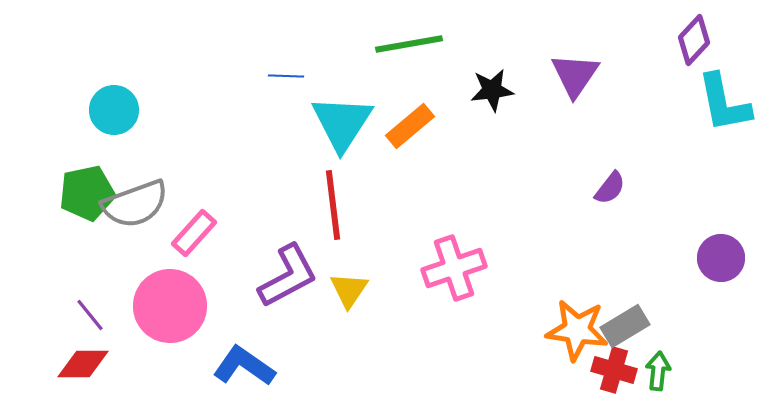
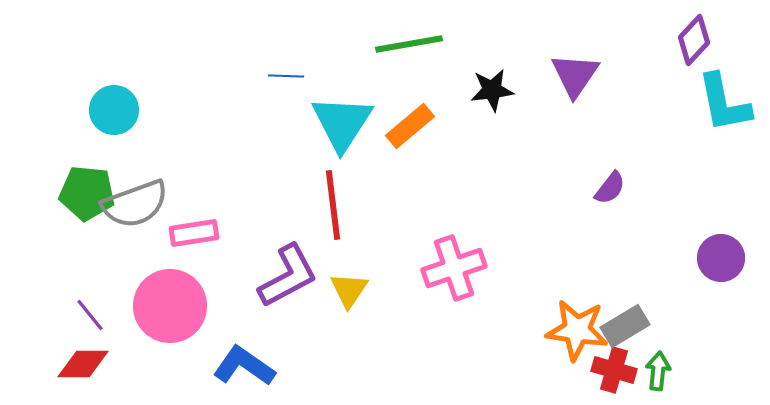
green pentagon: rotated 18 degrees clockwise
pink rectangle: rotated 39 degrees clockwise
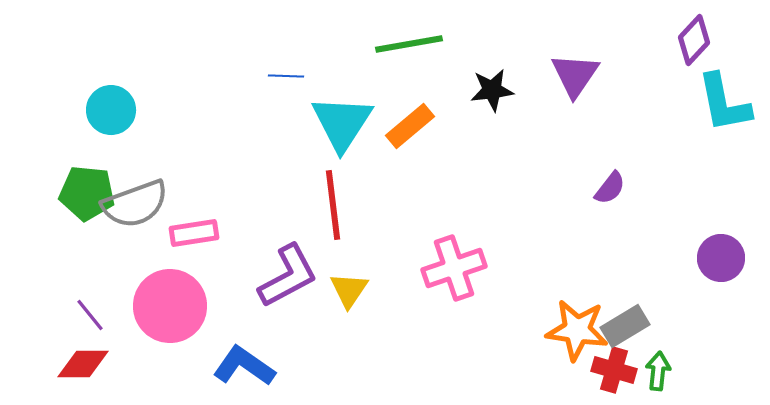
cyan circle: moved 3 px left
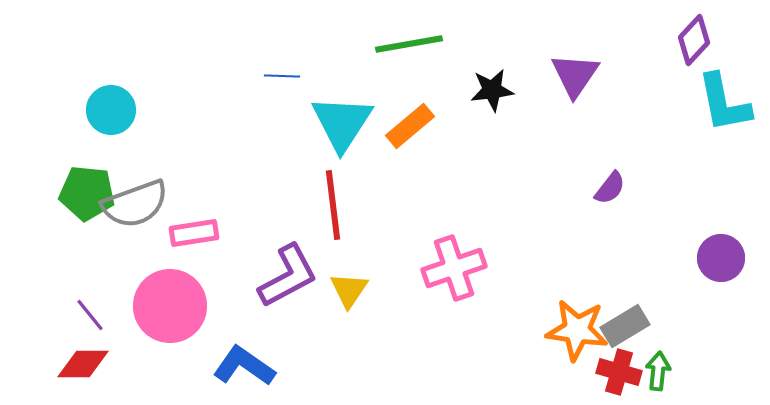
blue line: moved 4 px left
red cross: moved 5 px right, 2 px down
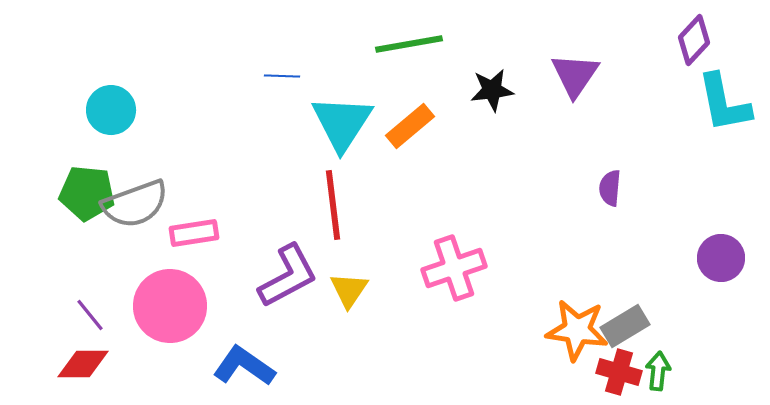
purple semicircle: rotated 147 degrees clockwise
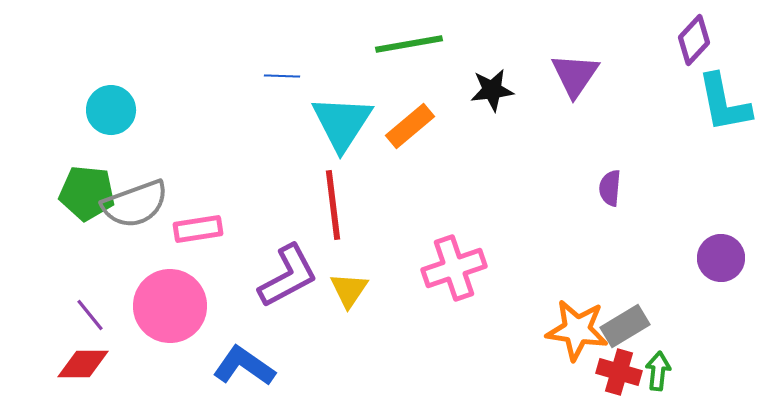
pink rectangle: moved 4 px right, 4 px up
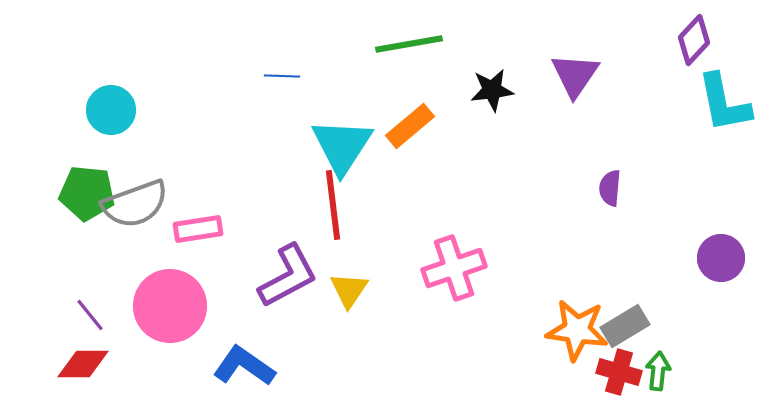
cyan triangle: moved 23 px down
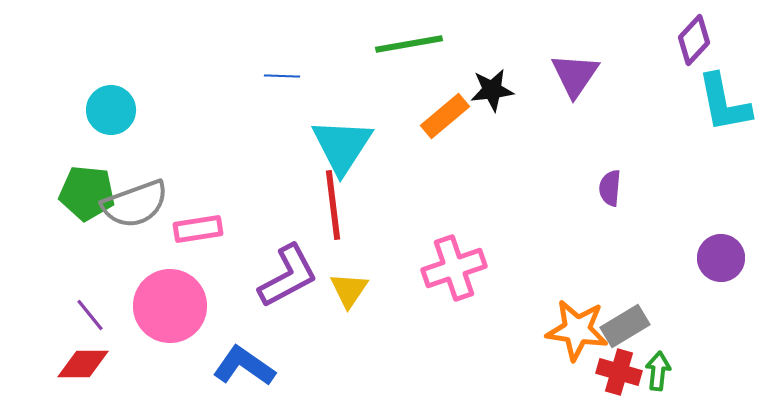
orange rectangle: moved 35 px right, 10 px up
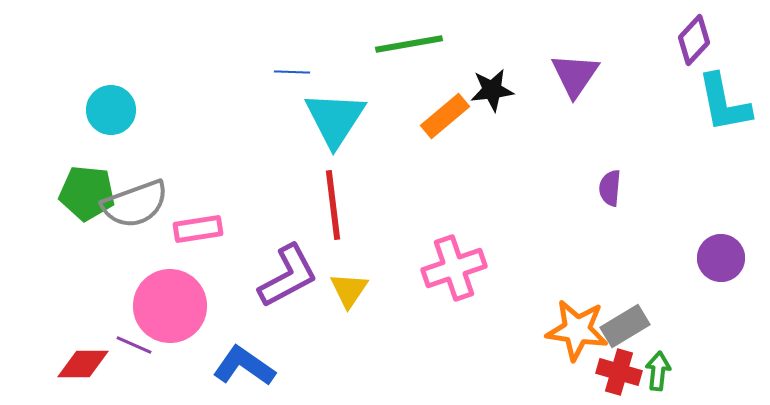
blue line: moved 10 px right, 4 px up
cyan triangle: moved 7 px left, 27 px up
purple line: moved 44 px right, 30 px down; rotated 27 degrees counterclockwise
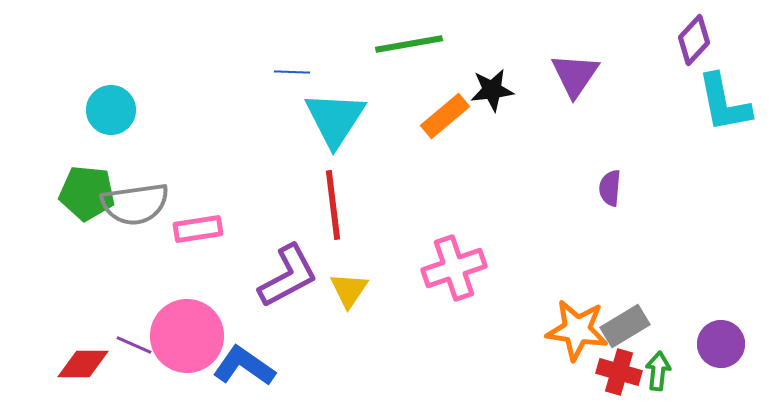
gray semicircle: rotated 12 degrees clockwise
purple circle: moved 86 px down
pink circle: moved 17 px right, 30 px down
